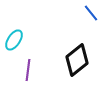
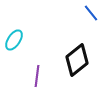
purple line: moved 9 px right, 6 px down
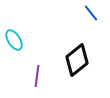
cyan ellipse: rotated 65 degrees counterclockwise
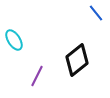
blue line: moved 5 px right
purple line: rotated 20 degrees clockwise
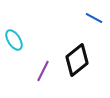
blue line: moved 2 px left, 5 px down; rotated 24 degrees counterclockwise
purple line: moved 6 px right, 5 px up
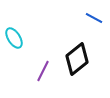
cyan ellipse: moved 2 px up
black diamond: moved 1 px up
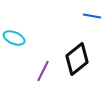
blue line: moved 2 px left, 2 px up; rotated 18 degrees counterclockwise
cyan ellipse: rotated 35 degrees counterclockwise
